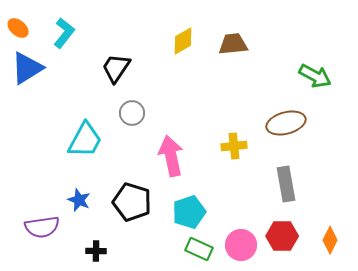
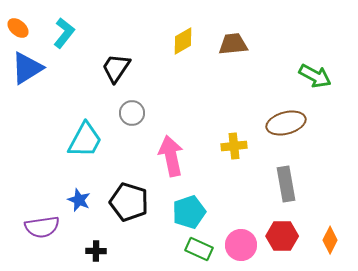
black pentagon: moved 3 px left
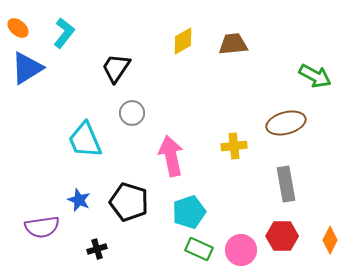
cyan trapezoid: rotated 129 degrees clockwise
pink circle: moved 5 px down
black cross: moved 1 px right, 2 px up; rotated 18 degrees counterclockwise
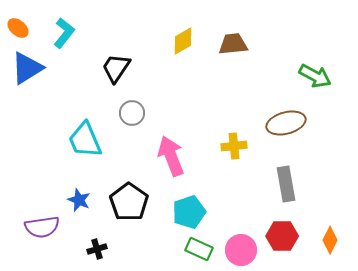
pink arrow: rotated 9 degrees counterclockwise
black pentagon: rotated 18 degrees clockwise
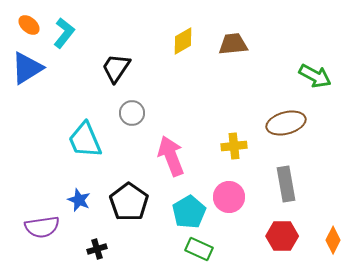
orange ellipse: moved 11 px right, 3 px up
cyan pentagon: rotated 12 degrees counterclockwise
orange diamond: moved 3 px right
pink circle: moved 12 px left, 53 px up
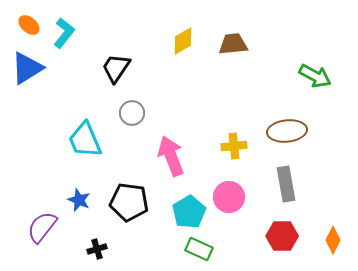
brown ellipse: moved 1 px right, 8 px down; rotated 9 degrees clockwise
black pentagon: rotated 27 degrees counterclockwise
purple semicircle: rotated 136 degrees clockwise
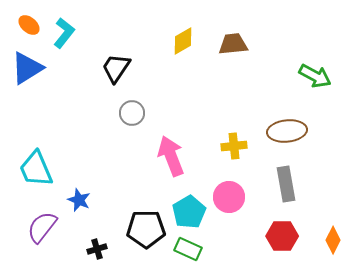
cyan trapezoid: moved 49 px left, 29 px down
black pentagon: moved 17 px right, 27 px down; rotated 9 degrees counterclockwise
green rectangle: moved 11 px left
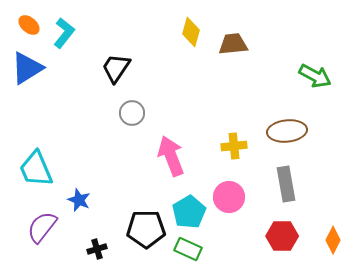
yellow diamond: moved 8 px right, 9 px up; rotated 44 degrees counterclockwise
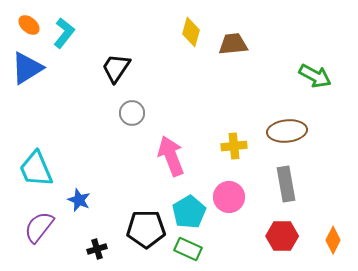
purple semicircle: moved 3 px left
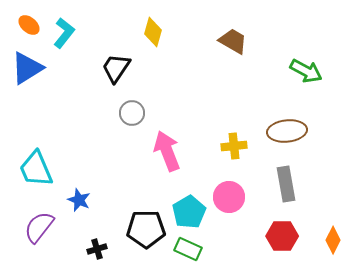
yellow diamond: moved 38 px left
brown trapezoid: moved 3 px up; rotated 36 degrees clockwise
green arrow: moved 9 px left, 5 px up
pink arrow: moved 4 px left, 5 px up
